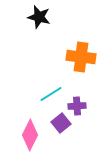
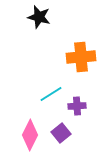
orange cross: rotated 12 degrees counterclockwise
purple square: moved 10 px down
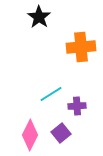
black star: rotated 20 degrees clockwise
orange cross: moved 10 px up
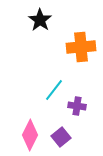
black star: moved 1 px right, 3 px down
cyan line: moved 3 px right, 4 px up; rotated 20 degrees counterclockwise
purple cross: rotated 12 degrees clockwise
purple square: moved 4 px down
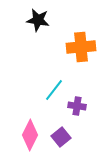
black star: moved 2 px left; rotated 25 degrees counterclockwise
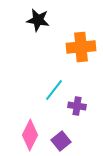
purple square: moved 4 px down
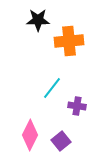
black star: rotated 10 degrees counterclockwise
orange cross: moved 12 px left, 6 px up
cyan line: moved 2 px left, 2 px up
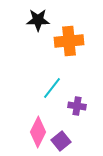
pink diamond: moved 8 px right, 3 px up
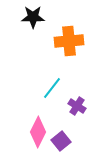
black star: moved 5 px left, 3 px up
purple cross: rotated 24 degrees clockwise
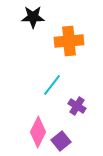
cyan line: moved 3 px up
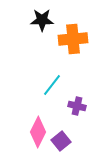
black star: moved 9 px right, 3 px down
orange cross: moved 4 px right, 2 px up
purple cross: rotated 18 degrees counterclockwise
